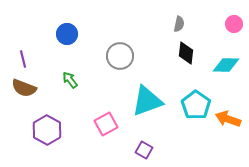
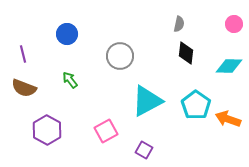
purple line: moved 5 px up
cyan diamond: moved 3 px right, 1 px down
cyan triangle: rotated 8 degrees counterclockwise
pink square: moved 7 px down
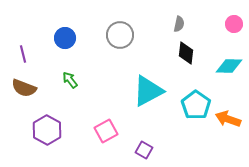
blue circle: moved 2 px left, 4 px down
gray circle: moved 21 px up
cyan triangle: moved 1 px right, 10 px up
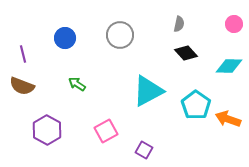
black diamond: rotated 50 degrees counterclockwise
green arrow: moved 7 px right, 4 px down; rotated 18 degrees counterclockwise
brown semicircle: moved 2 px left, 2 px up
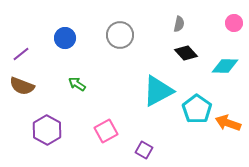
pink circle: moved 1 px up
purple line: moved 2 px left; rotated 66 degrees clockwise
cyan diamond: moved 4 px left
cyan triangle: moved 10 px right
cyan pentagon: moved 1 px right, 4 px down
orange arrow: moved 4 px down
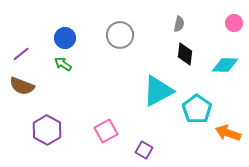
black diamond: moved 1 px left, 1 px down; rotated 50 degrees clockwise
cyan diamond: moved 1 px up
green arrow: moved 14 px left, 20 px up
orange arrow: moved 10 px down
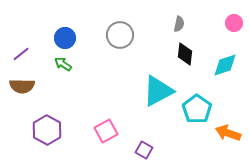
cyan diamond: rotated 20 degrees counterclockwise
brown semicircle: rotated 20 degrees counterclockwise
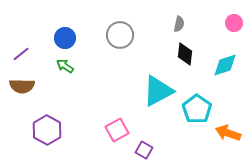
green arrow: moved 2 px right, 2 px down
pink square: moved 11 px right, 1 px up
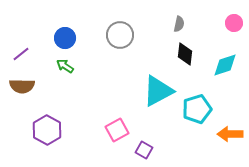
cyan pentagon: rotated 20 degrees clockwise
orange arrow: moved 2 px right, 1 px down; rotated 20 degrees counterclockwise
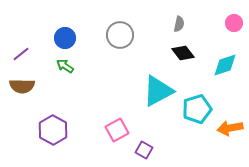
black diamond: moved 2 px left, 1 px up; rotated 45 degrees counterclockwise
purple hexagon: moved 6 px right
orange arrow: moved 6 px up; rotated 10 degrees counterclockwise
